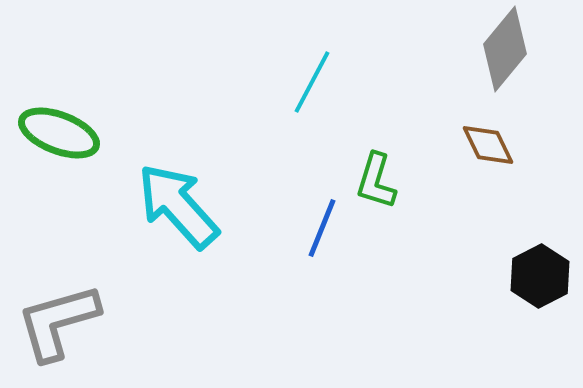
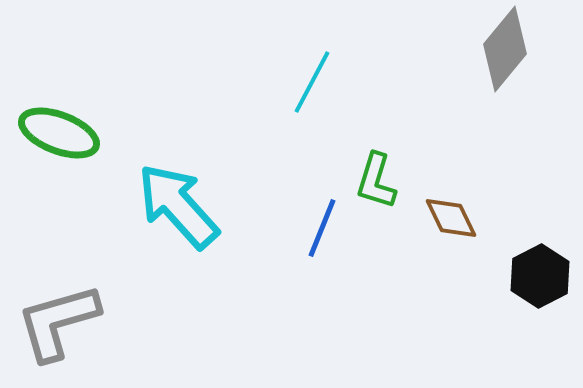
brown diamond: moved 37 px left, 73 px down
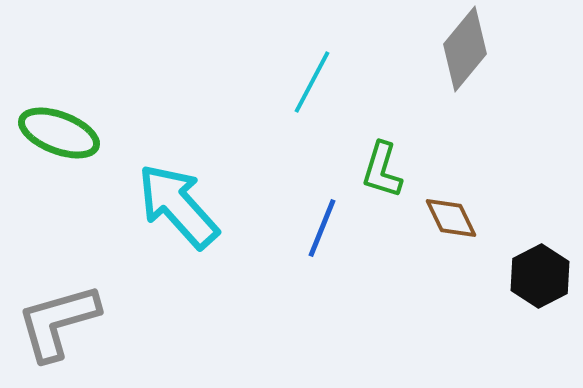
gray diamond: moved 40 px left
green L-shape: moved 6 px right, 11 px up
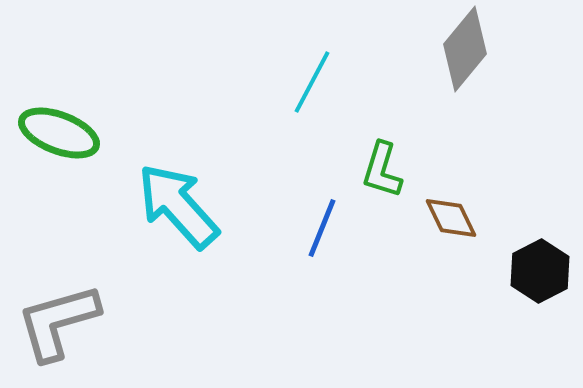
black hexagon: moved 5 px up
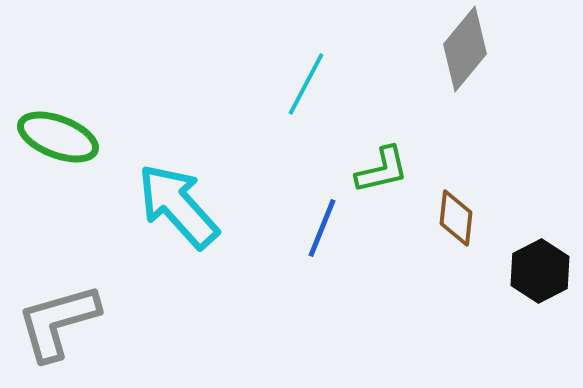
cyan line: moved 6 px left, 2 px down
green ellipse: moved 1 px left, 4 px down
green L-shape: rotated 120 degrees counterclockwise
brown diamond: moved 5 px right; rotated 32 degrees clockwise
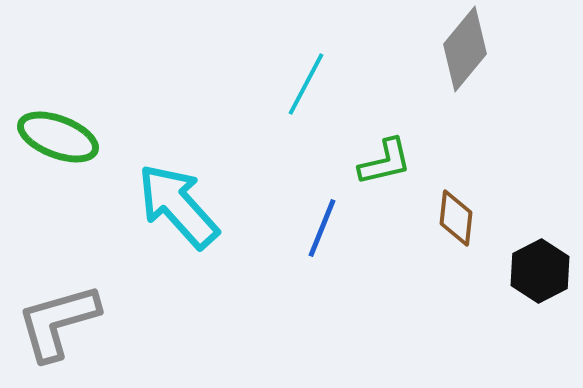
green L-shape: moved 3 px right, 8 px up
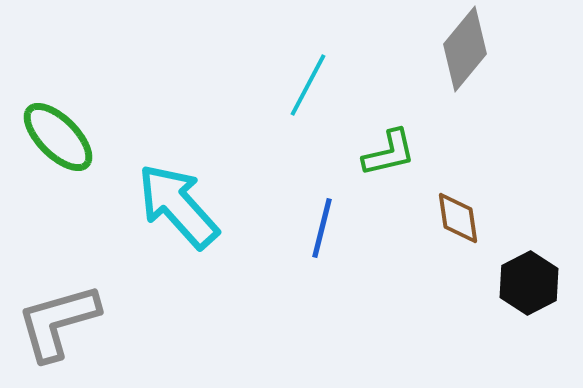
cyan line: moved 2 px right, 1 px down
green ellipse: rotated 24 degrees clockwise
green L-shape: moved 4 px right, 9 px up
brown diamond: moved 2 px right; rotated 14 degrees counterclockwise
blue line: rotated 8 degrees counterclockwise
black hexagon: moved 11 px left, 12 px down
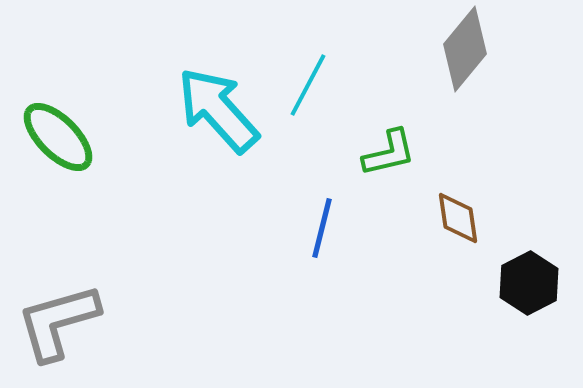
cyan arrow: moved 40 px right, 96 px up
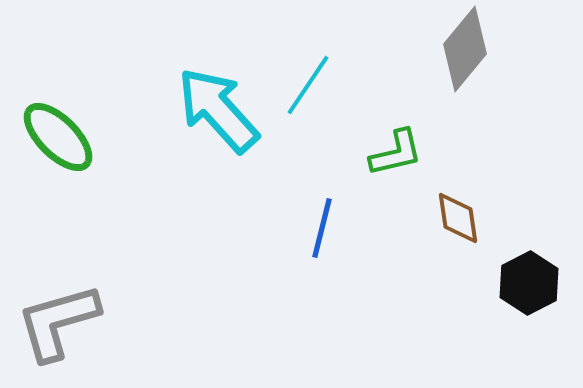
cyan line: rotated 6 degrees clockwise
green L-shape: moved 7 px right
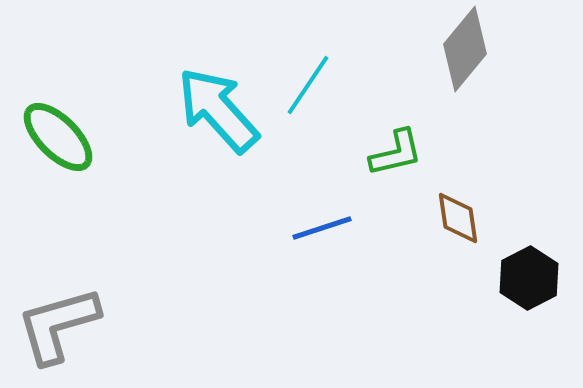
blue line: rotated 58 degrees clockwise
black hexagon: moved 5 px up
gray L-shape: moved 3 px down
